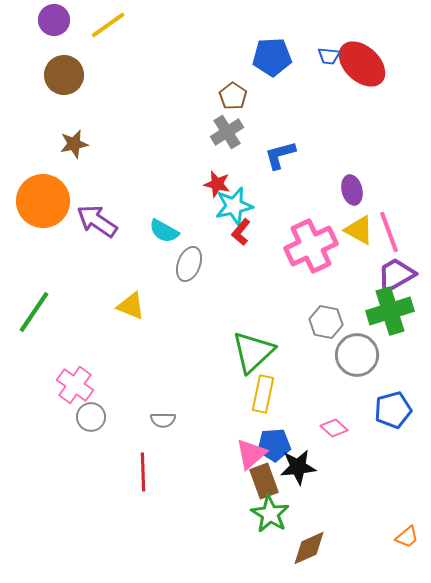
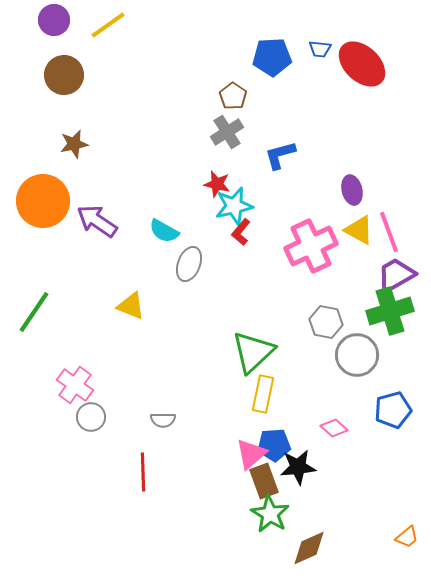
blue trapezoid at (329, 56): moved 9 px left, 7 px up
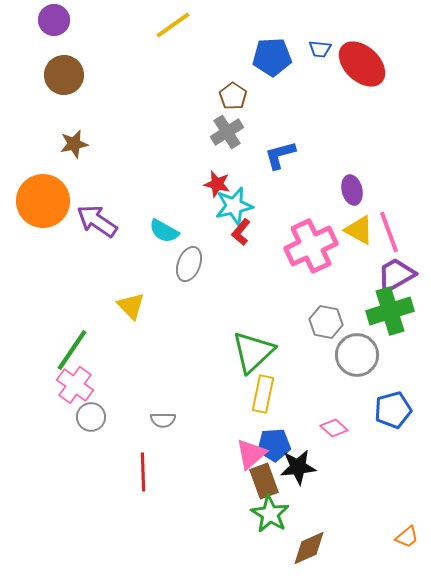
yellow line at (108, 25): moved 65 px right
yellow triangle at (131, 306): rotated 24 degrees clockwise
green line at (34, 312): moved 38 px right, 38 px down
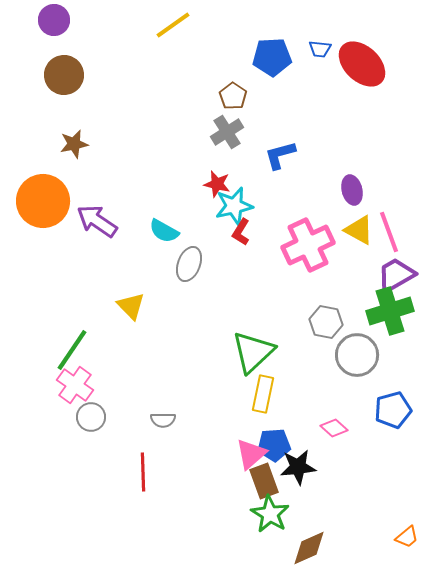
red L-shape at (241, 232): rotated 8 degrees counterclockwise
pink cross at (311, 246): moved 3 px left, 1 px up
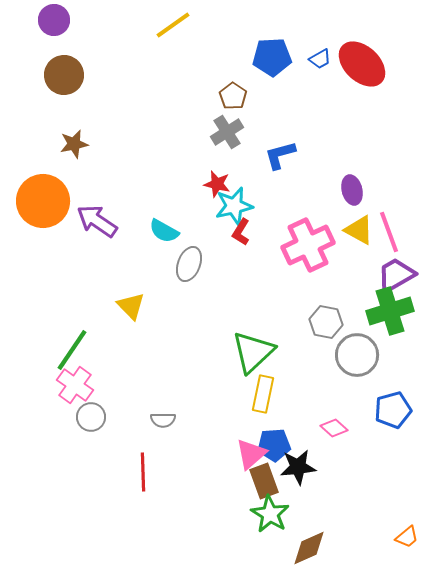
blue trapezoid at (320, 49): moved 10 px down; rotated 35 degrees counterclockwise
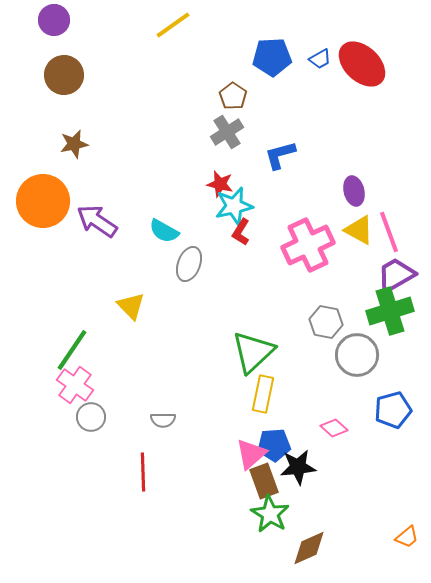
red star at (217, 184): moved 3 px right
purple ellipse at (352, 190): moved 2 px right, 1 px down
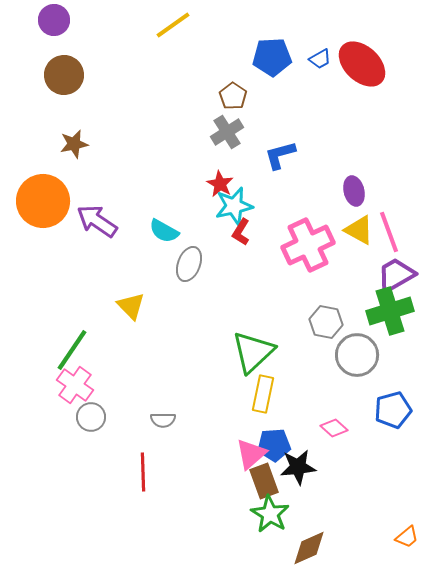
red star at (220, 184): rotated 16 degrees clockwise
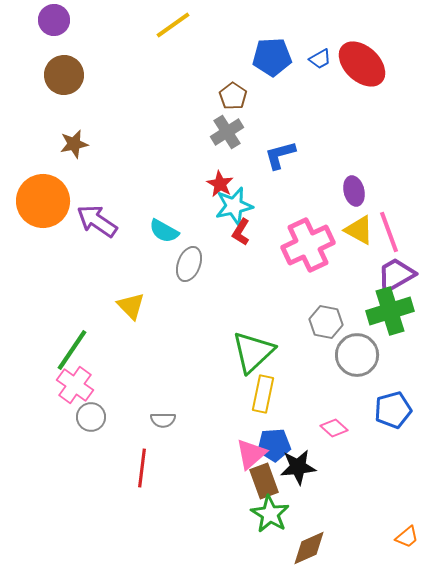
red line at (143, 472): moved 1 px left, 4 px up; rotated 9 degrees clockwise
